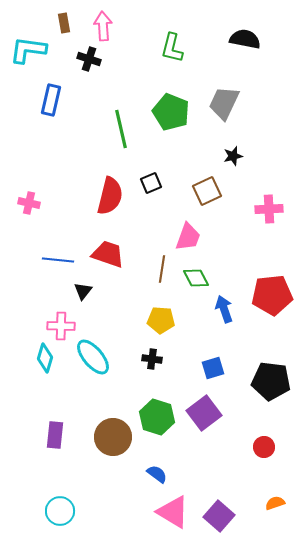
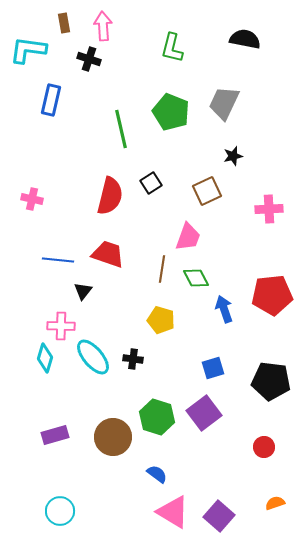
black square at (151, 183): rotated 10 degrees counterclockwise
pink cross at (29, 203): moved 3 px right, 4 px up
yellow pentagon at (161, 320): rotated 12 degrees clockwise
black cross at (152, 359): moved 19 px left
purple rectangle at (55, 435): rotated 68 degrees clockwise
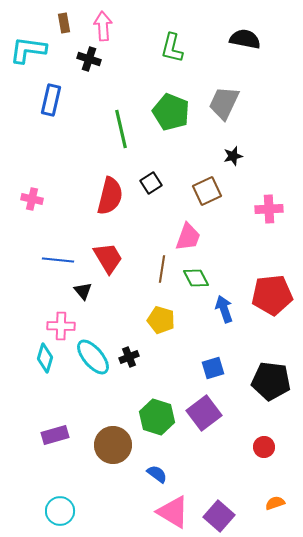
red trapezoid at (108, 254): moved 4 px down; rotated 40 degrees clockwise
black triangle at (83, 291): rotated 18 degrees counterclockwise
black cross at (133, 359): moved 4 px left, 2 px up; rotated 30 degrees counterclockwise
brown circle at (113, 437): moved 8 px down
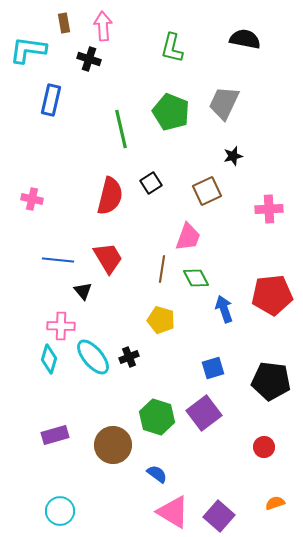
cyan diamond at (45, 358): moved 4 px right, 1 px down
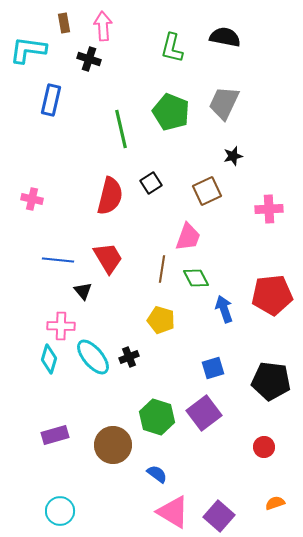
black semicircle at (245, 39): moved 20 px left, 2 px up
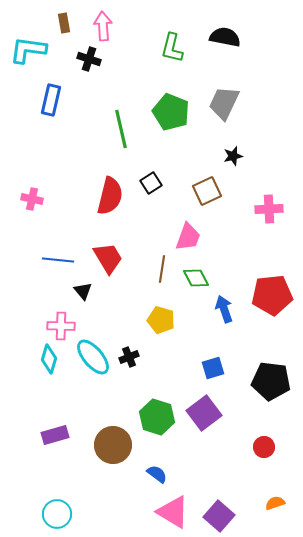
cyan circle at (60, 511): moved 3 px left, 3 px down
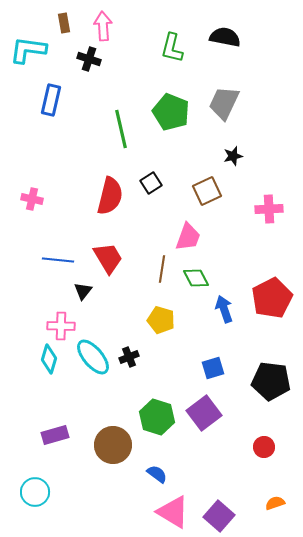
black triangle at (83, 291): rotated 18 degrees clockwise
red pentagon at (272, 295): moved 3 px down; rotated 21 degrees counterclockwise
cyan circle at (57, 514): moved 22 px left, 22 px up
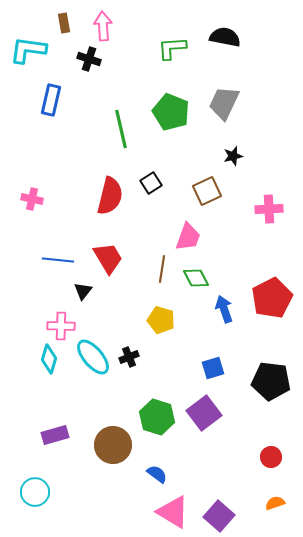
green L-shape at (172, 48): rotated 72 degrees clockwise
red circle at (264, 447): moved 7 px right, 10 px down
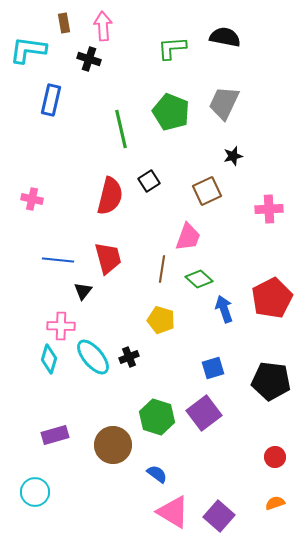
black square at (151, 183): moved 2 px left, 2 px up
red trapezoid at (108, 258): rotated 16 degrees clockwise
green diamond at (196, 278): moved 3 px right, 1 px down; rotated 20 degrees counterclockwise
red circle at (271, 457): moved 4 px right
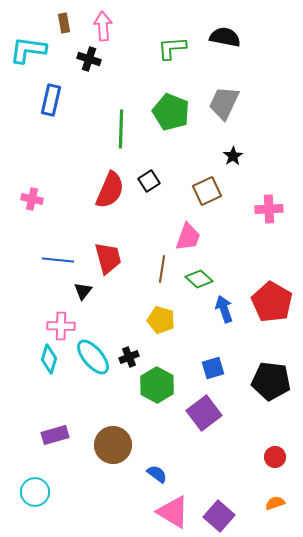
green line at (121, 129): rotated 15 degrees clockwise
black star at (233, 156): rotated 18 degrees counterclockwise
red semicircle at (110, 196): moved 6 px up; rotated 9 degrees clockwise
red pentagon at (272, 298): moved 4 px down; rotated 15 degrees counterclockwise
green hexagon at (157, 417): moved 32 px up; rotated 12 degrees clockwise
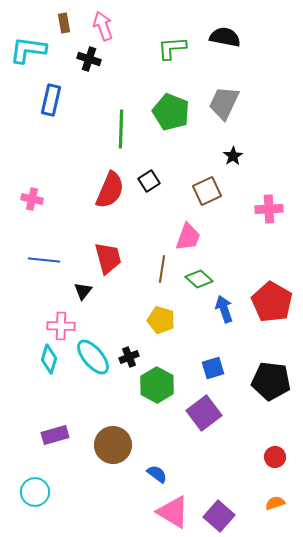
pink arrow at (103, 26): rotated 16 degrees counterclockwise
blue line at (58, 260): moved 14 px left
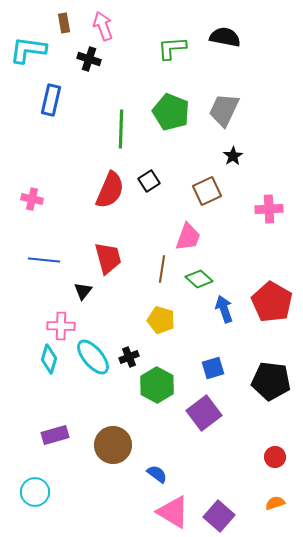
gray trapezoid at (224, 103): moved 7 px down
